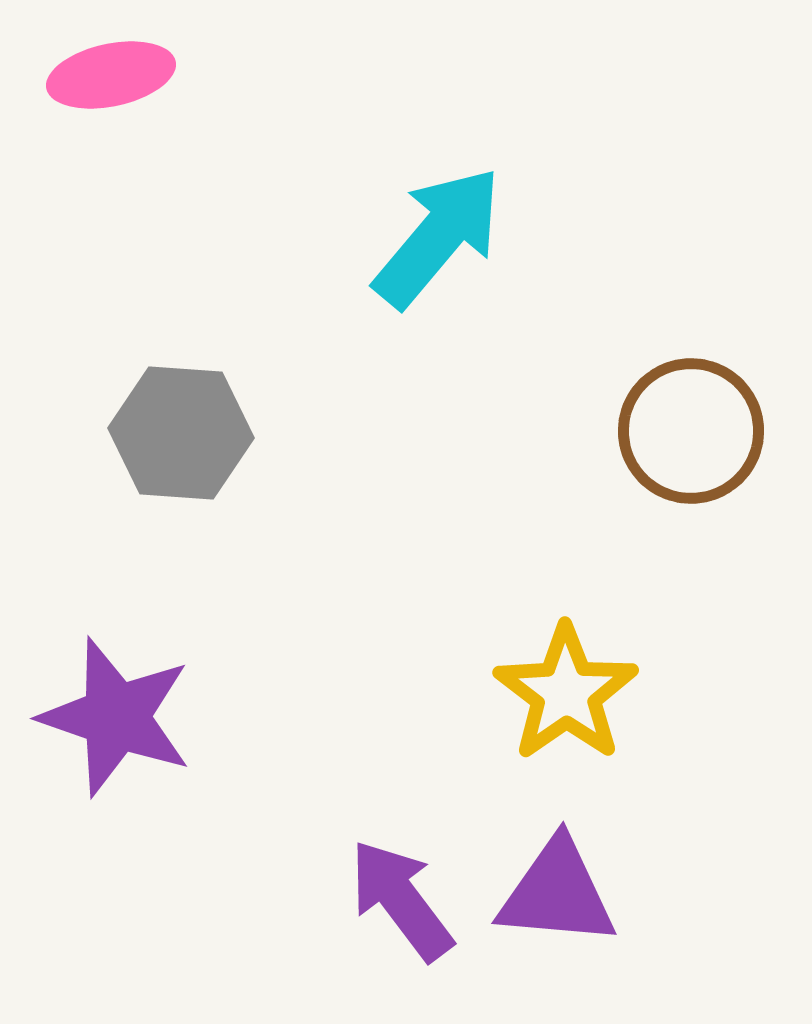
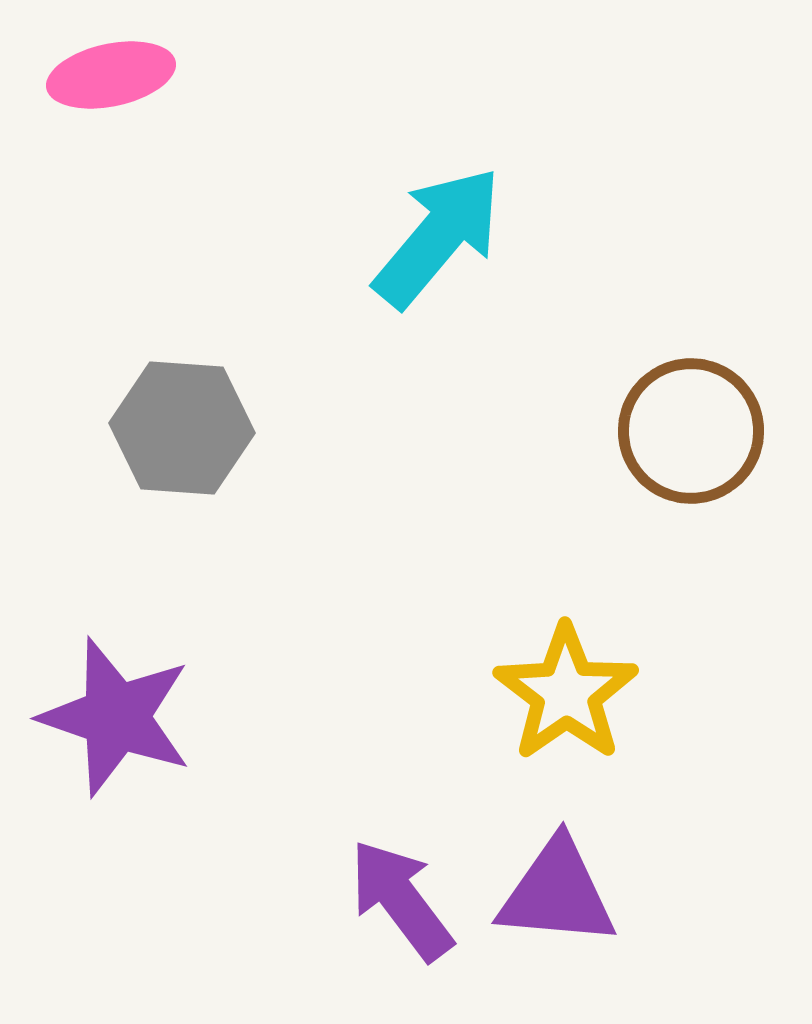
gray hexagon: moved 1 px right, 5 px up
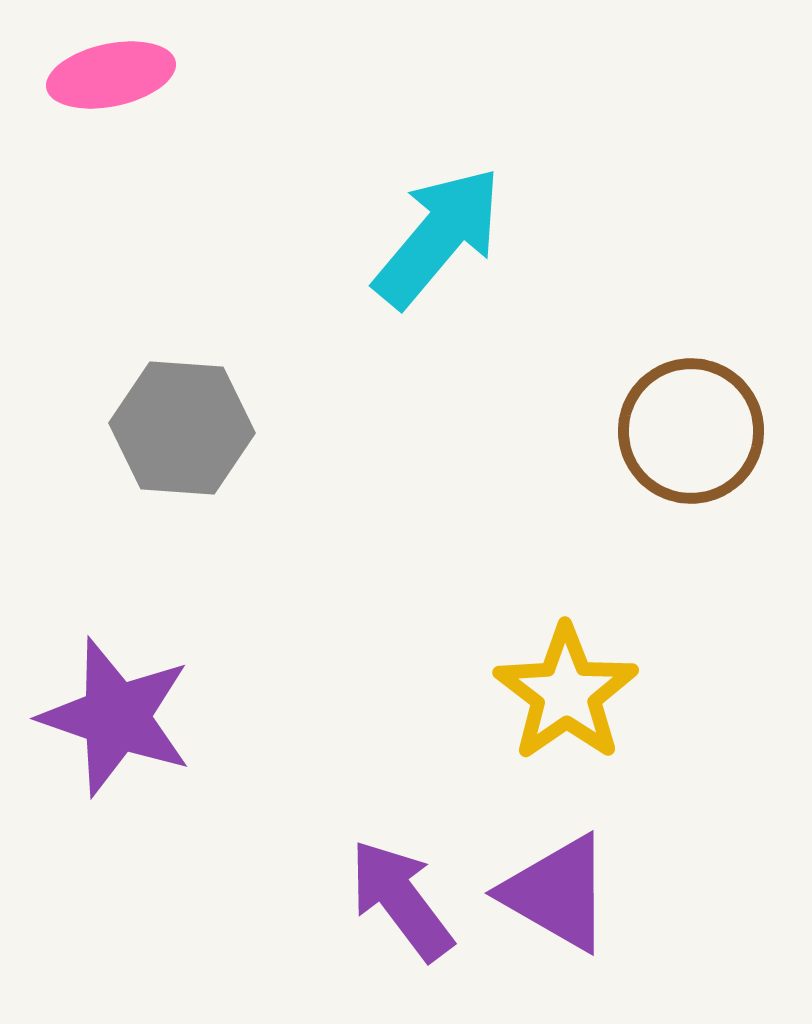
purple triangle: rotated 25 degrees clockwise
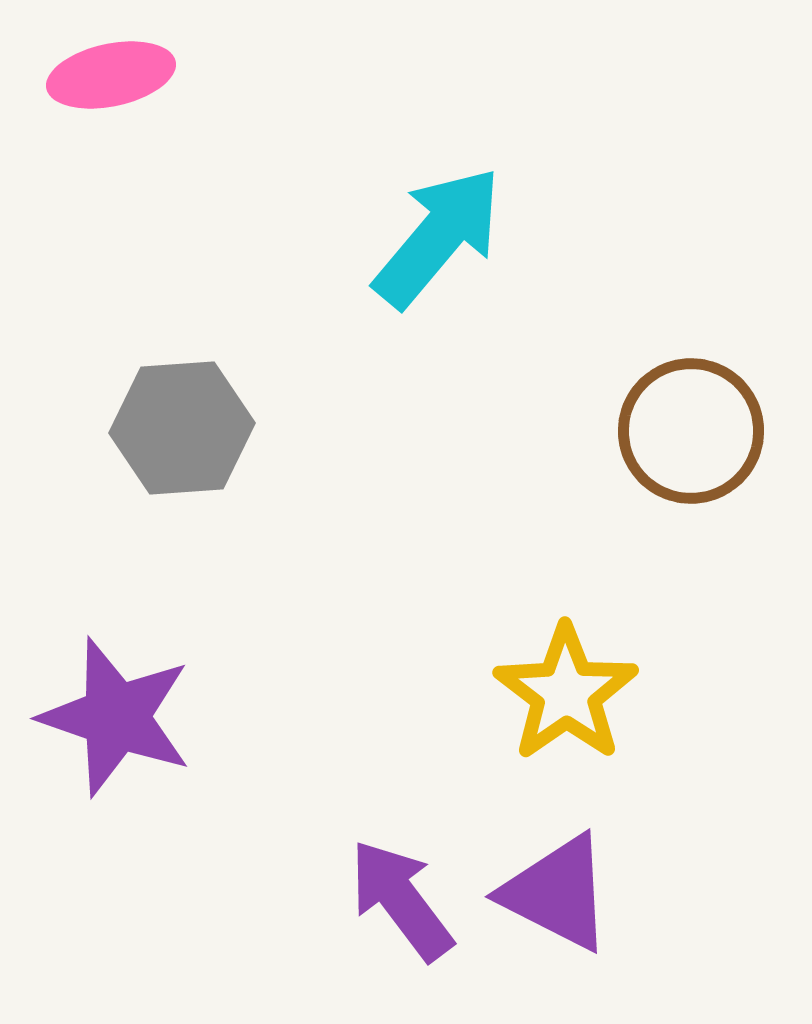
gray hexagon: rotated 8 degrees counterclockwise
purple triangle: rotated 3 degrees counterclockwise
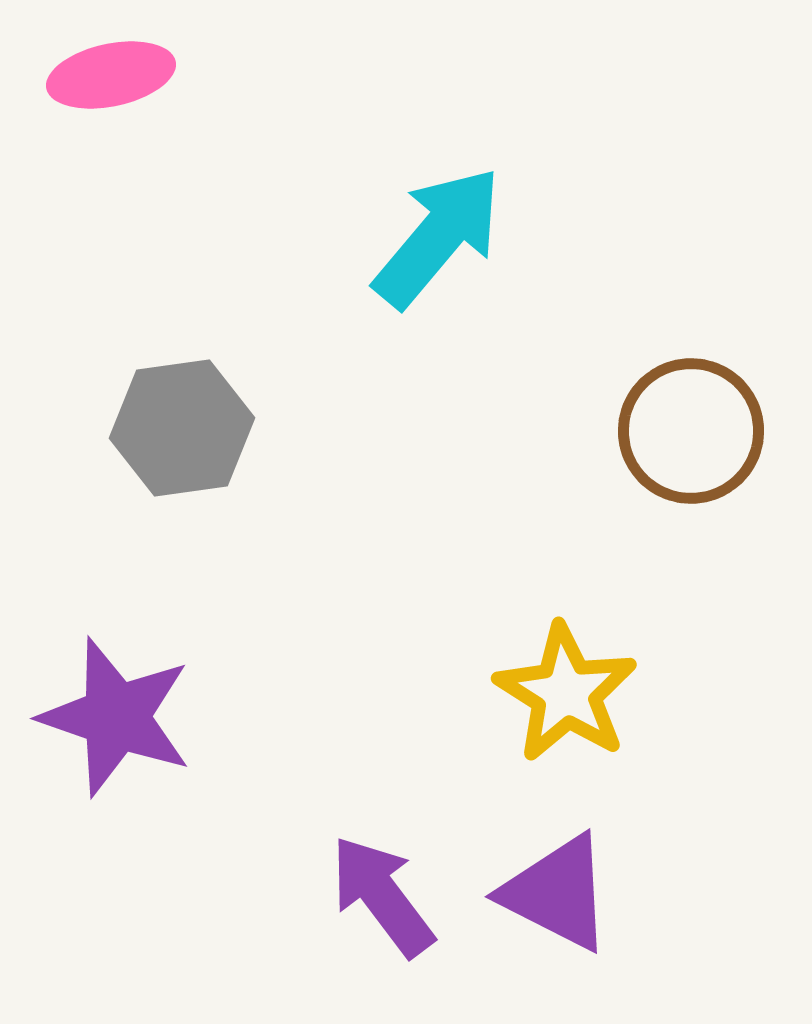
gray hexagon: rotated 4 degrees counterclockwise
yellow star: rotated 5 degrees counterclockwise
purple arrow: moved 19 px left, 4 px up
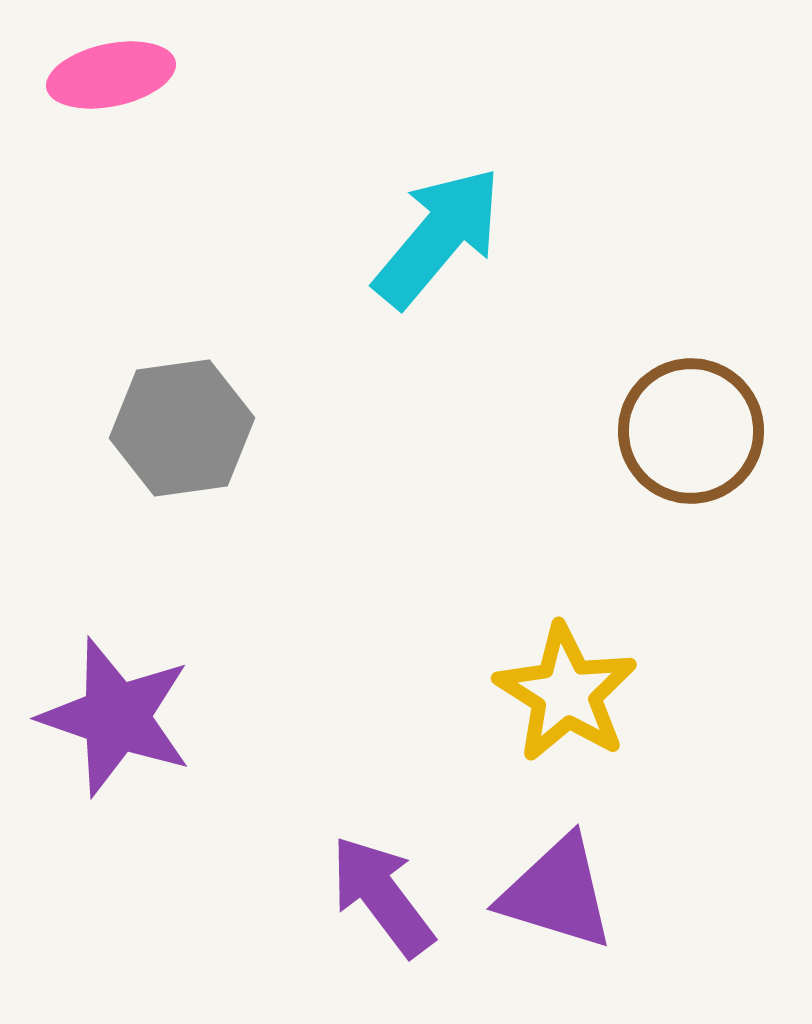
purple triangle: rotated 10 degrees counterclockwise
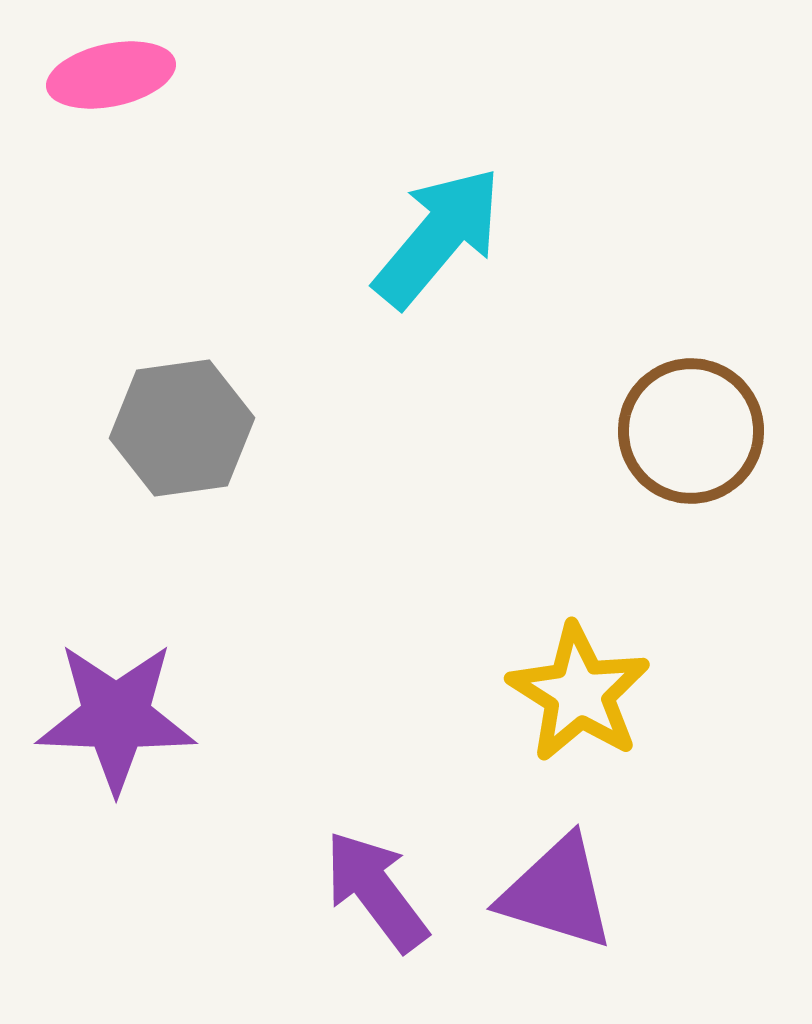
yellow star: moved 13 px right
purple star: rotated 17 degrees counterclockwise
purple arrow: moved 6 px left, 5 px up
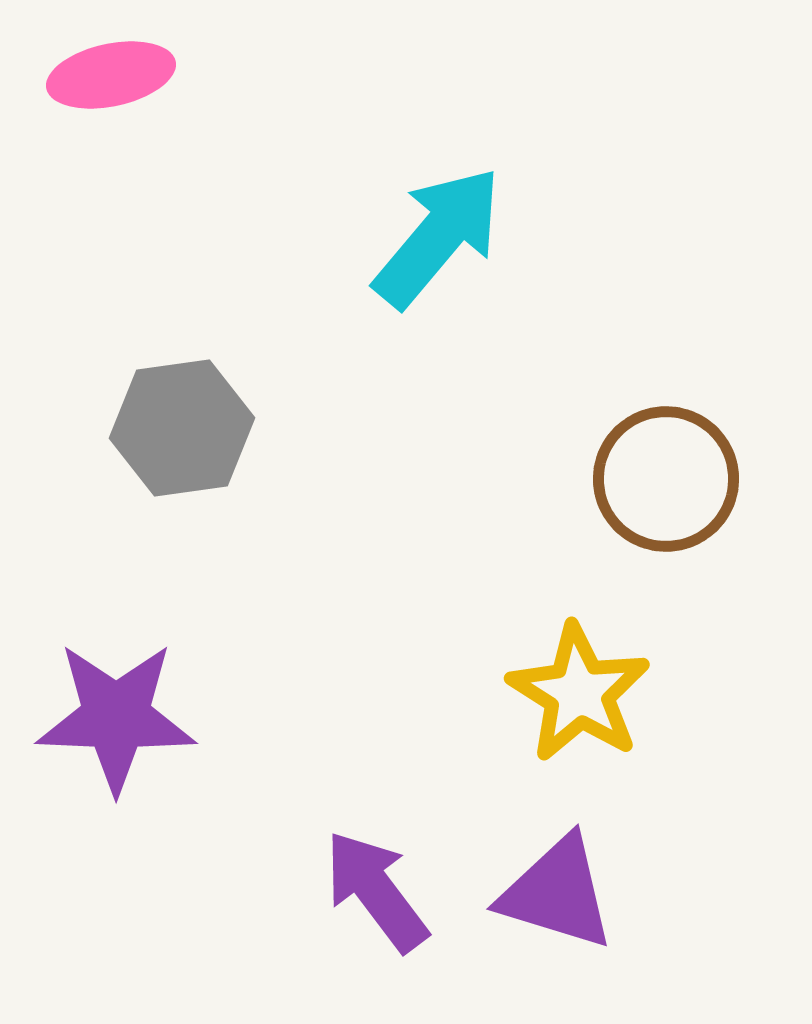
brown circle: moved 25 px left, 48 px down
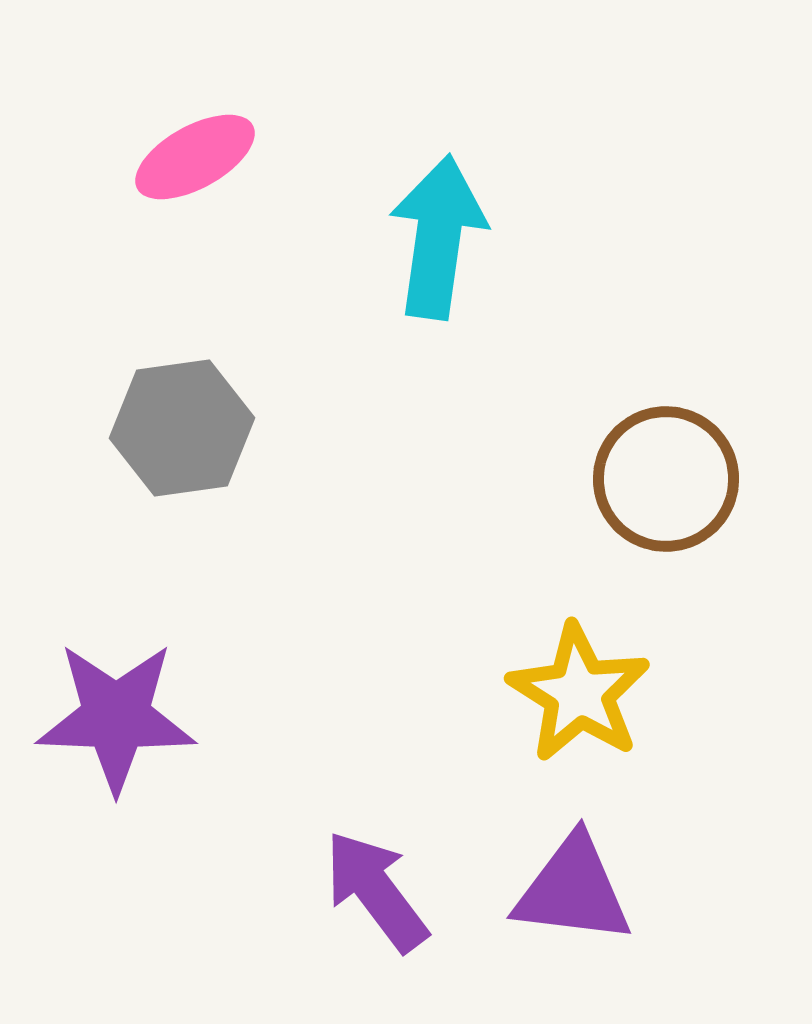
pink ellipse: moved 84 px right, 82 px down; rotated 17 degrees counterclockwise
cyan arrow: rotated 32 degrees counterclockwise
purple triangle: moved 16 px right, 3 px up; rotated 10 degrees counterclockwise
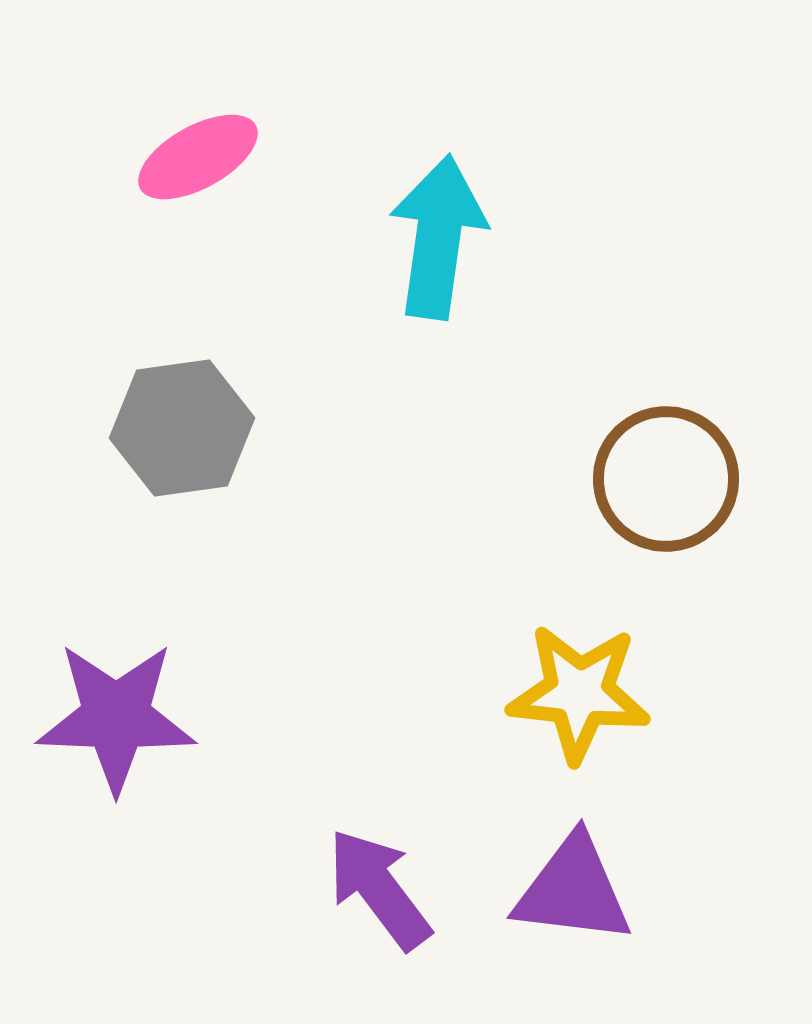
pink ellipse: moved 3 px right
yellow star: rotated 26 degrees counterclockwise
purple arrow: moved 3 px right, 2 px up
